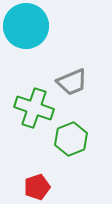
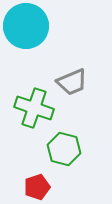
green hexagon: moved 7 px left, 10 px down; rotated 24 degrees counterclockwise
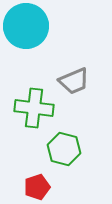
gray trapezoid: moved 2 px right, 1 px up
green cross: rotated 12 degrees counterclockwise
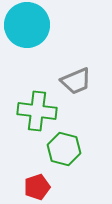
cyan circle: moved 1 px right, 1 px up
gray trapezoid: moved 2 px right
green cross: moved 3 px right, 3 px down
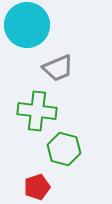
gray trapezoid: moved 18 px left, 13 px up
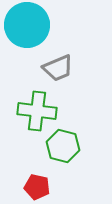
green hexagon: moved 1 px left, 3 px up
red pentagon: rotated 30 degrees clockwise
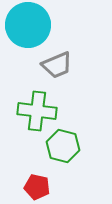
cyan circle: moved 1 px right
gray trapezoid: moved 1 px left, 3 px up
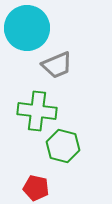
cyan circle: moved 1 px left, 3 px down
red pentagon: moved 1 px left, 1 px down
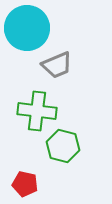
red pentagon: moved 11 px left, 4 px up
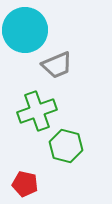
cyan circle: moved 2 px left, 2 px down
green cross: rotated 27 degrees counterclockwise
green hexagon: moved 3 px right
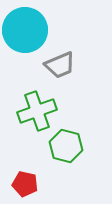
gray trapezoid: moved 3 px right
